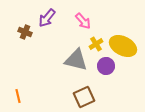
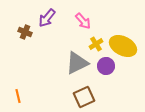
gray triangle: moved 1 px right, 3 px down; rotated 40 degrees counterclockwise
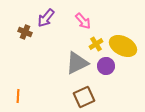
purple arrow: moved 1 px left
orange line: rotated 16 degrees clockwise
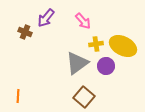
yellow cross: rotated 24 degrees clockwise
gray triangle: rotated 10 degrees counterclockwise
brown square: rotated 25 degrees counterclockwise
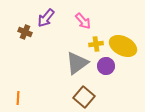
orange line: moved 2 px down
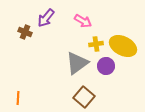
pink arrow: rotated 18 degrees counterclockwise
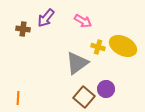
brown cross: moved 2 px left, 3 px up; rotated 16 degrees counterclockwise
yellow cross: moved 2 px right, 3 px down; rotated 24 degrees clockwise
purple circle: moved 23 px down
